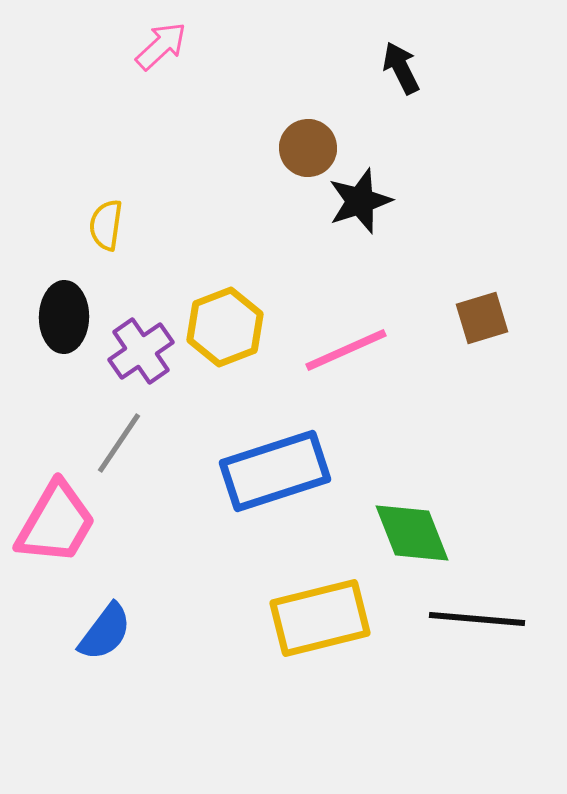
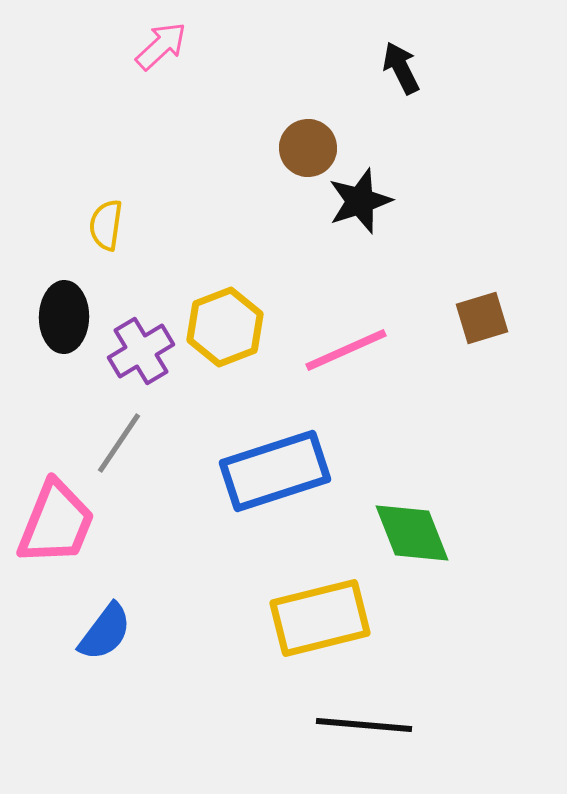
purple cross: rotated 4 degrees clockwise
pink trapezoid: rotated 8 degrees counterclockwise
black line: moved 113 px left, 106 px down
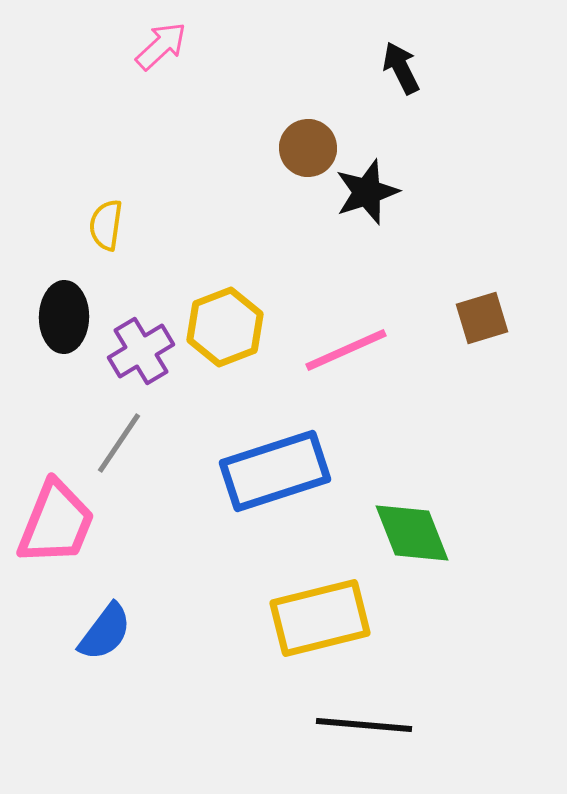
black star: moved 7 px right, 9 px up
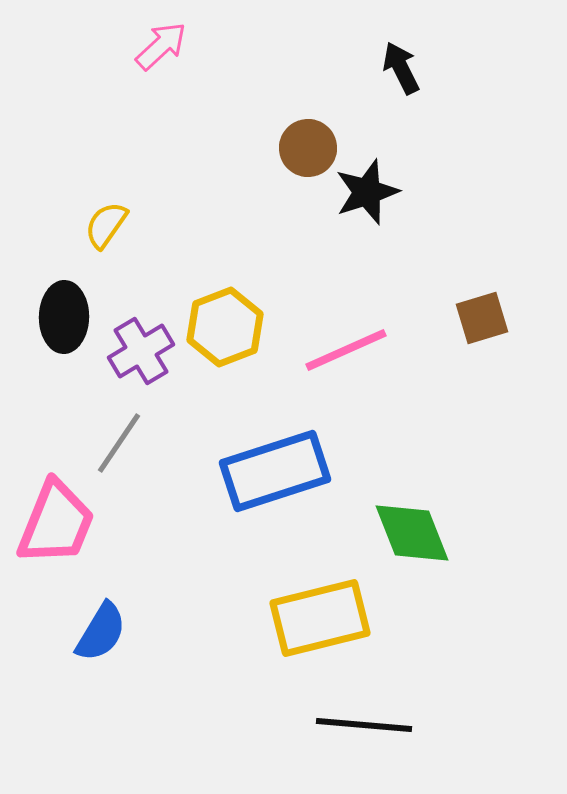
yellow semicircle: rotated 27 degrees clockwise
blue semicircle: moved 4 px left; rotated 6 degrees counterclockwise
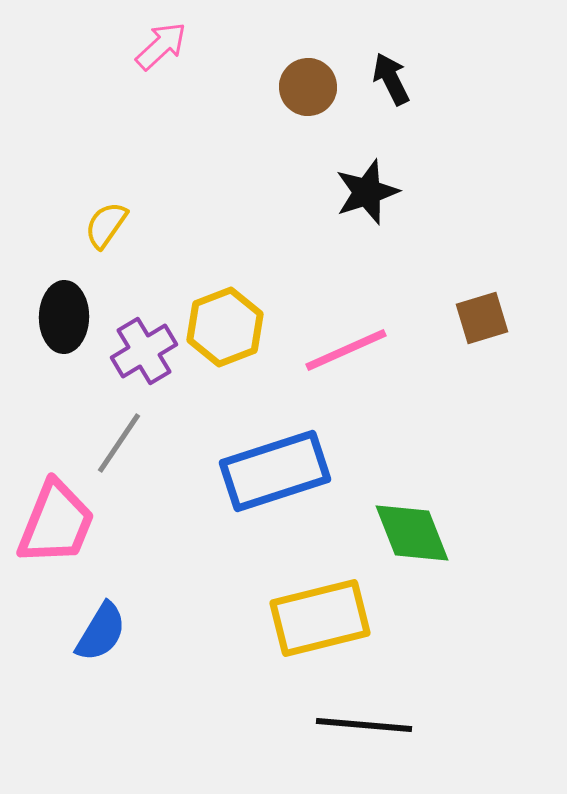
black arrow: moved 10 px left, 11 px down
brown circle: moved 61 px up
purple cross: moved 3 px right
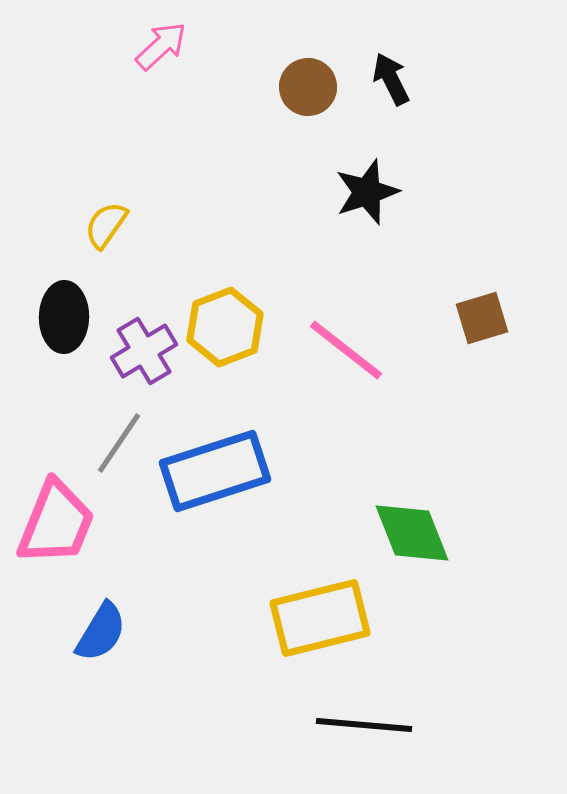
pink line: rotated 62 degrees clockwise
blue rectangle: moved 60 px left
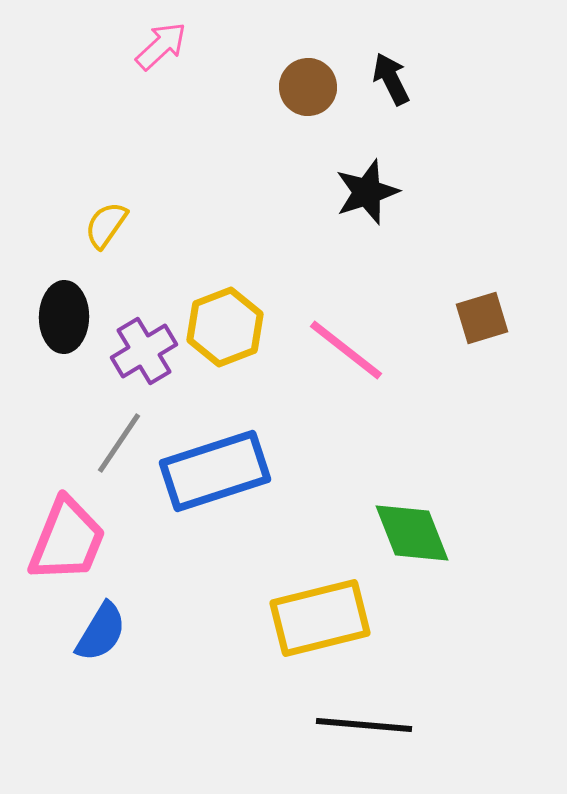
pink trapezoid: moved 11 px right, 17 px down
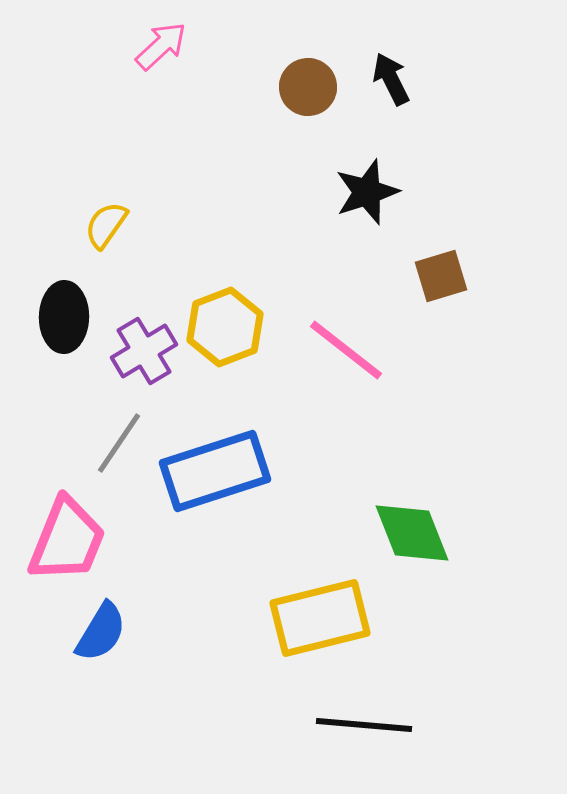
brown square: moved 41 px left, 42 px up
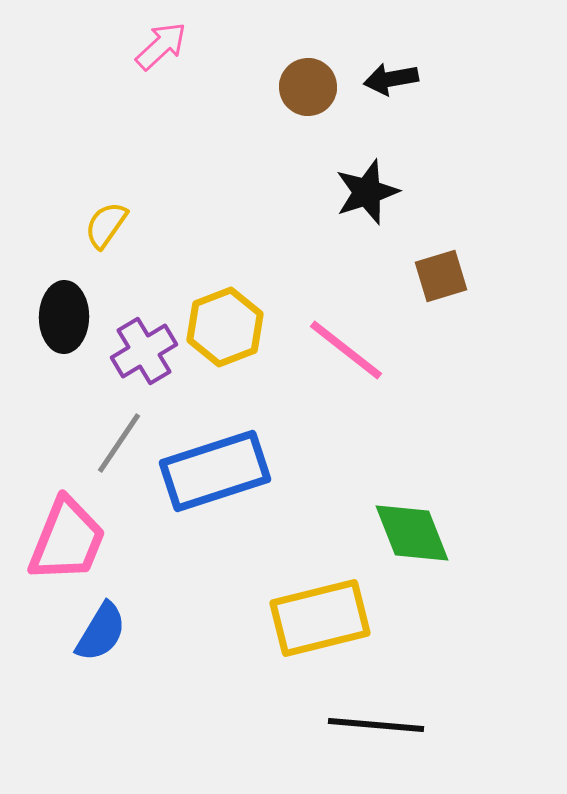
black arrow: rotated 74 degrees counterclockwise
black line: moved 12 px right
